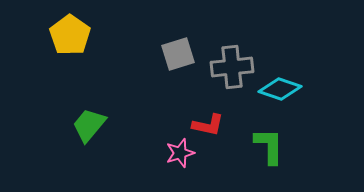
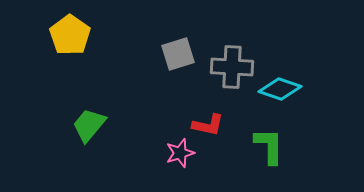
gray cross: rotated 9 degrees clockwise
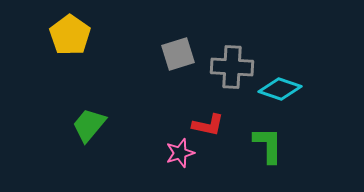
green L-shape: moved 1 px left, 1 px up
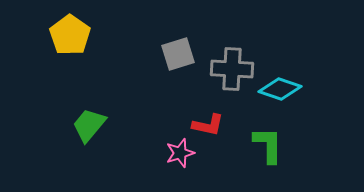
gray cross: moved 2 px down
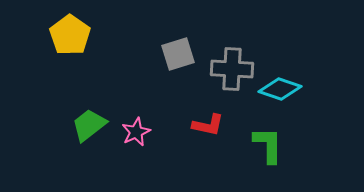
green trapezoid: rotated 12 degrees clockwise
pink star: moved 44 px left, 21 px up; rotated 8 degrees counterclockwise
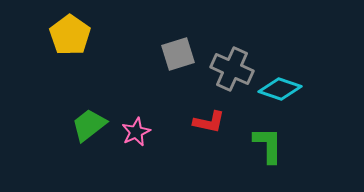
gray cross: rotated 21 degrees clockwise
red L-shape: moved 1 px right, 3 px up
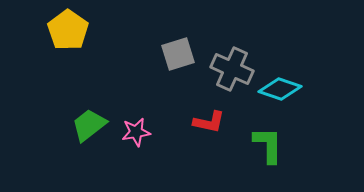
yellow pentagon: moved 2 px left, 5 px up
pink star: rotated 16 degrees clockwise
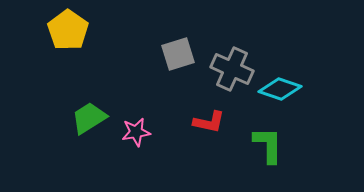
green trapezoid: moved 7 px up; rotated 6 degrees clockwise
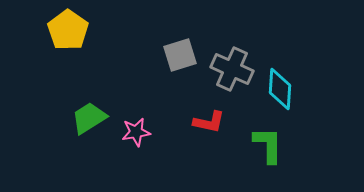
gray square: moved 2 px right, 1 px down
cyan diamond: rotated 75 degrees clockwise
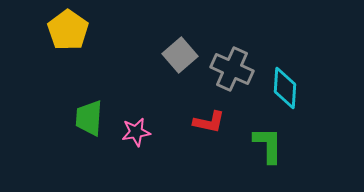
gray square: rotated 24 degrees counterclockwise
cyan diamond: moved 5 px right, 1 px up
green trapezoid: rotated 54 degrees counterclockwise
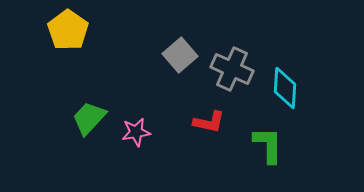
green trapezoid: rotated 39 degrees clockwise
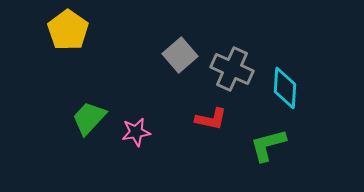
red L-shape: moved 2 px right, 3 px up
green L-shape: rotated 105 degrees counterclockwise
